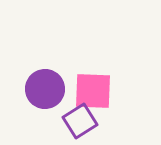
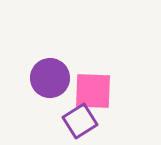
purple circle: moved 5 px right, 11 px up
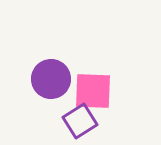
purple circle: moved 1 px right, 1 px down
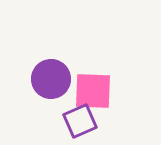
purple square: rotated 8 degrees clockwise
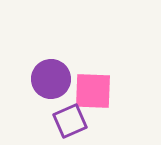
purple square: moved 10 px left
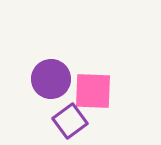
purple square: rotated 12 degrees counterclockwise
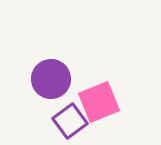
pink square: moved 6 px right, 11 px down; rotated 24 degrees counterclockwise
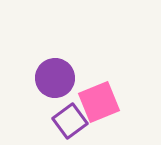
purple circle: moved 4 px right, 1 px up
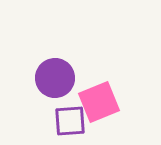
purple square: rotated 32 degrees clockwise
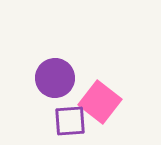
pink square: moved 1 px right; rotated 30 degrees counterclockwise
